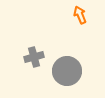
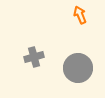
gray circle: moved 11 px right, 3 px up
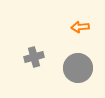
orange arrow: moved 12 px down; rotated 72 degrees counterclockwise
